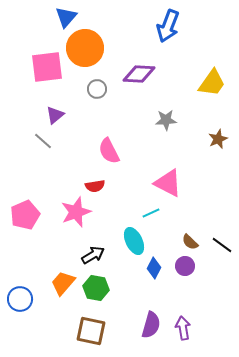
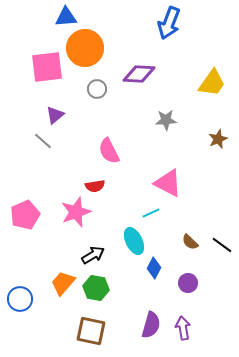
blue triangle: rotated 45 degrees clockwise
blue arrow: moved 1 px right, 3 px up
purple circle: moved 3 px right, 17 px down
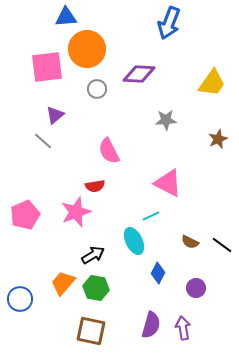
orange circle: moved 2 px right, 1 px down
cyan line: moved 3 px down
brown semicircle: rotated 18 degrees counterclockwise
blue diamond: moved 4 px right, 5 px down
purple circle: moved 8 px right, 5 px down
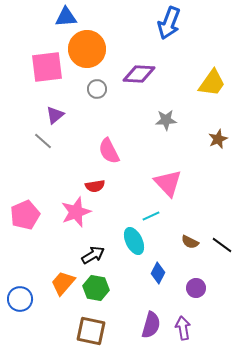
pink triangle: rotated 20 degrees clockwise
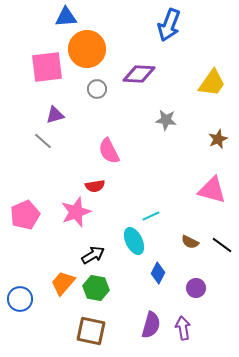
blue arrow: moved 2 px down
purple triangle: rotated 24 degrees clockwise
gray star: rotated 10 degrees clockwise
pink triangle: moved 44 px right, 7 px down; rotated 32 degrees counterclockwise
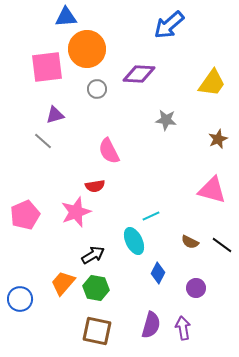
blue arrow: rotated 28 degrees clockwise
brown square: moved 6 px right
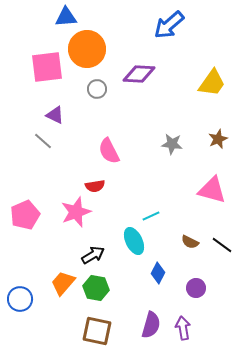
purple triangle: rotated 42 degrees clockwise
gray star: moved 6 px right, 24 px down
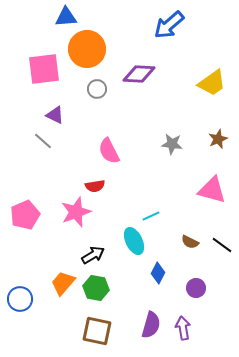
pink square: moved 3 px left, 2 px down
yellow trapezoid: rotated 20 degrees clockwise
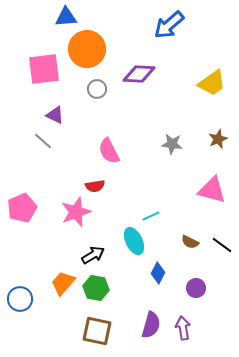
pink pentagon: moved 3 px left, 7 px up
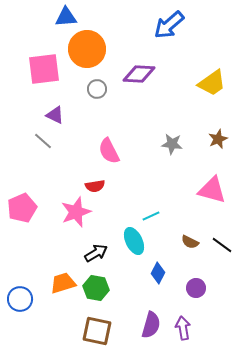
black arrow: moved 3 px right, 2 px up
orange trapezoid: rotated 32 degrees clockwise
